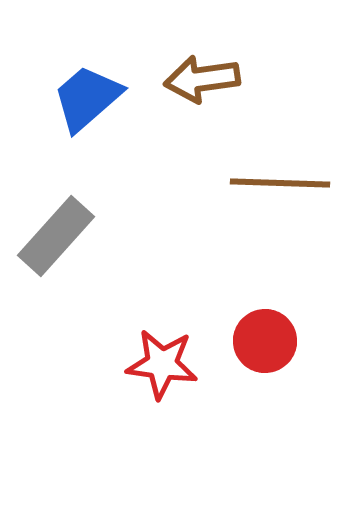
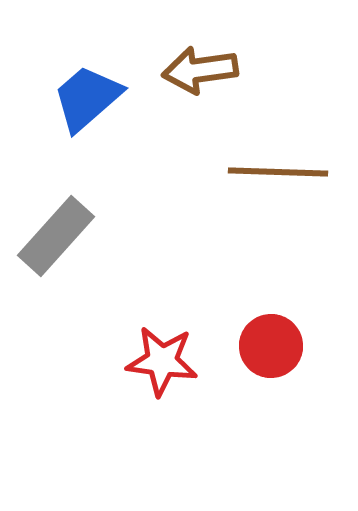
brown arrow: moved 2 px left, 9 px up
brown line: moved 2 px left, 11 px up
red circle: moved 6 px right, 5 px down
red star: moved 3 px up
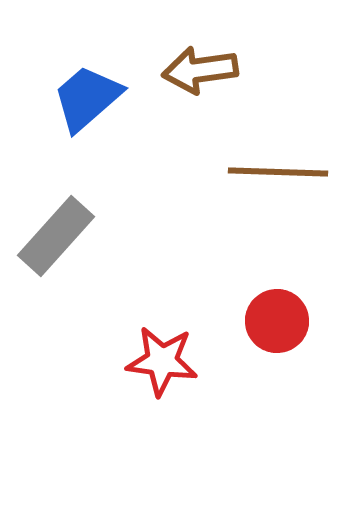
red circle: moved 6 px right, 25 px up
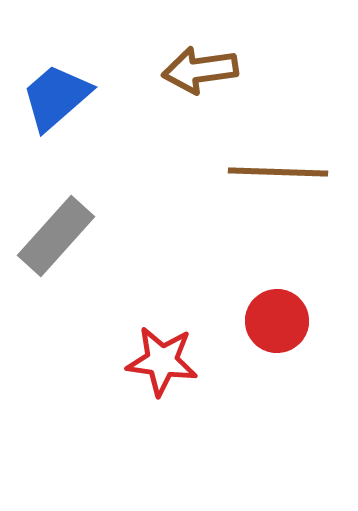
blue trapezoid: moved 31 px left, 1 px up
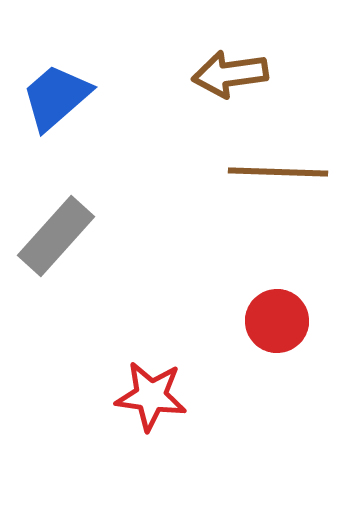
brown arrow: moved 30 px right, 4 px down
red star: moved 11 px left, 35 px down
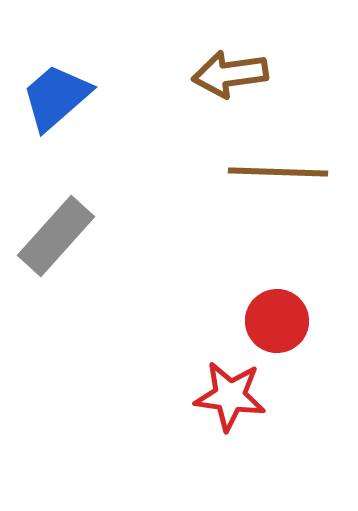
red star: moved 79 px right
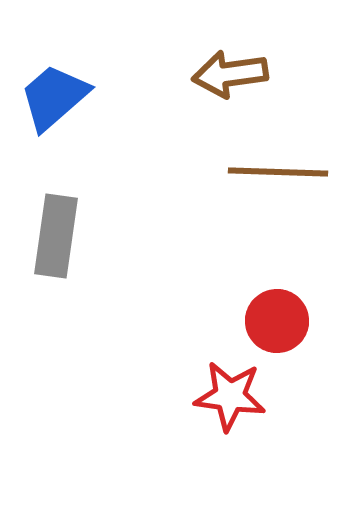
blue trapezoid: moved 2 px left
gray rectangle: rotated 34 degrees counterclockwise
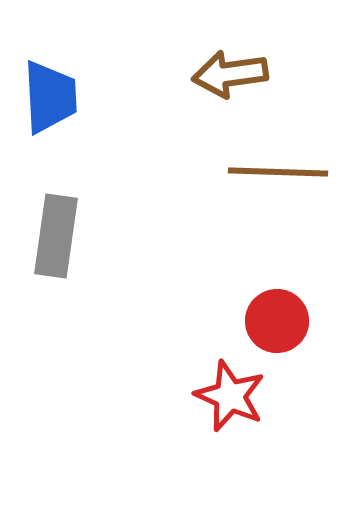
blue trapezoid: moved 4 px left; rotated 128 degrees clockwise
red star: rotated 16 degrees clockwise
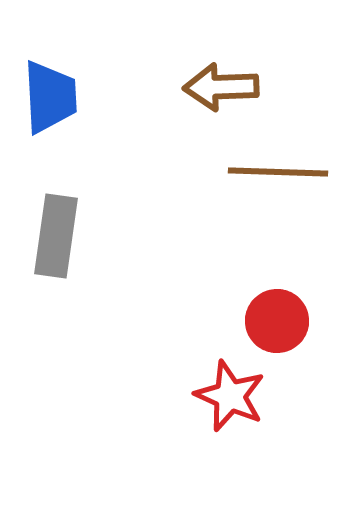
brown arrow: moved 9 px left, 13 px down; rotated 6 degrees clockwise
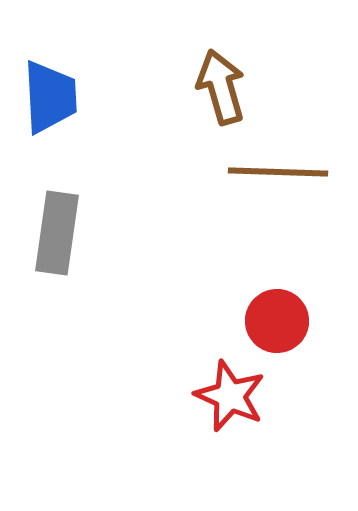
brown arrow: rotated 76 degrees clockwise
gray rectangle: moved 1 px right, 3 px up
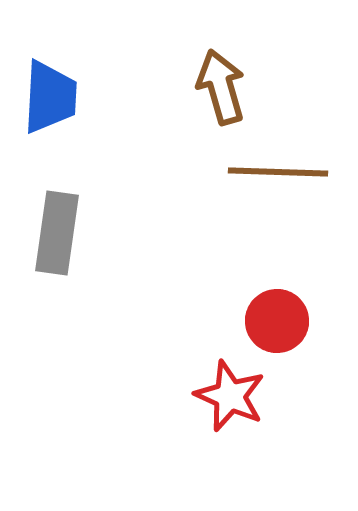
blue trapezoid: rotated 6 degrees clockwise
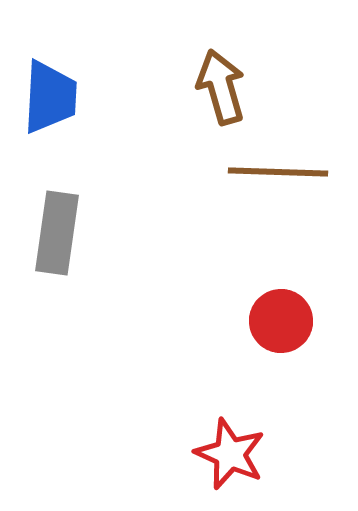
red circle: moved 4 px right
red star: moved 58 px down
